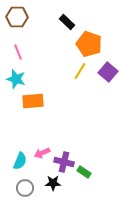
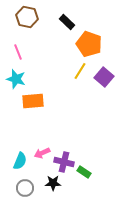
brown hexagon: moved 10 px right; rotated 10 degrees clockwise
purple square: moved 4 px left, 5 px down
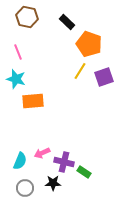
purple square: rotated 30 degrees clockwise
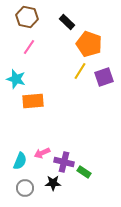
pink line: moved 11 px right, 5 px up; rotated 56 degrees clockwise
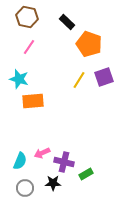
yellow line: moved 1 px left, 9 px down
cyan star: moved 3 px right
green rectangle: moved 2 px right, 2 px down; rotated 64 degrees counterclockwise
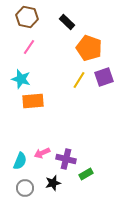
orange pentagon: moved 4 px down
cyan star: moved 2 px right
purple cross: moved 2 px right, 3 px up
black star: rotated 14 degrees counterclockwise
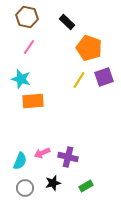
purple cross: moved 2 px right, 2 px up
green rectangle: moved 12 px down
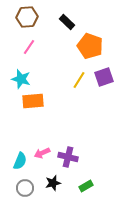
brown hexagon: rotated 15 degrees counterclockwise
orange pentagon: moved 1 px right, 2 px up
